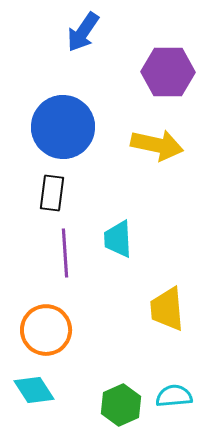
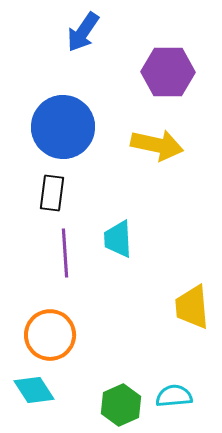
yellow trapezoid: moved 25 px right, 2 px up
orange circle: moved 4 px right, 5 px down
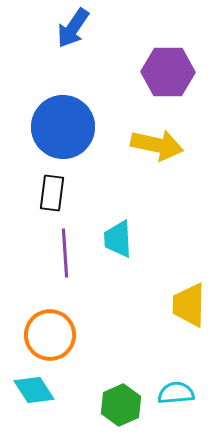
blue arrow: moved 10 px left, 4 px up
yellow trapezoid: moved 3 px left, 2 px up; rotated 6 degrees clockwise
cyan semicircle: moved 2 px right, 3 px up
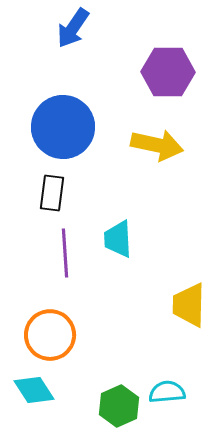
cyan semicircle: moved 9 px left, 1 px up
green hexagon: moved 2 px left, 1 px down
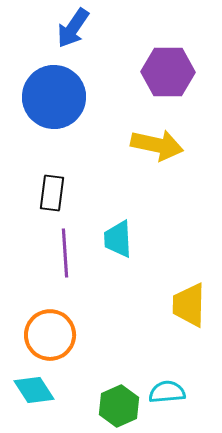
blue circle: moved 9 px left, 30 px up
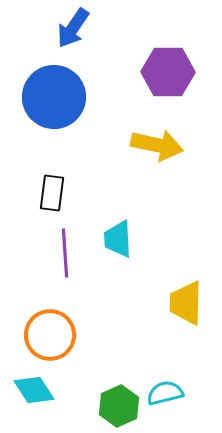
yellow trapezoid: moved 3 px left, 2 px up
cyan semicircle: moved 2 px left, 1 px down; rotated 9 degrees counterclockwise
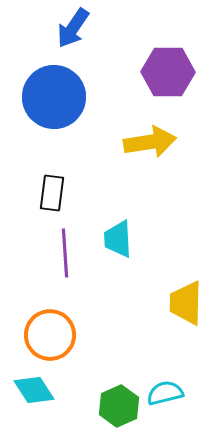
yellow arrow: moved 7 px left, 3 px up; rotated 21 degrees counterclockwise
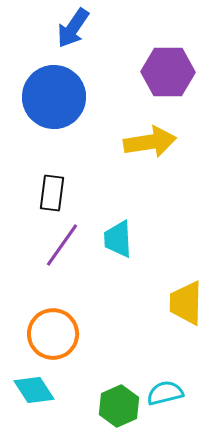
purple line: moved 3 px left, 8 px up; rotated 39 degrees clockwise
orange circle: moved 3 px right, 1 px up
